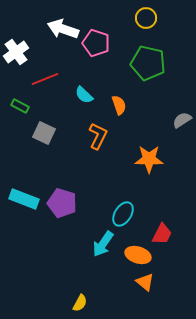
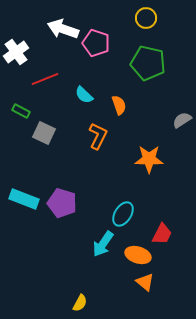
green rectangle: moved 1 px right, 5 px down
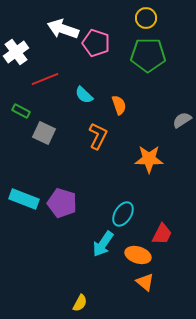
green pentagon: moved 8 px up; rotated 12 degrees counterclockwise
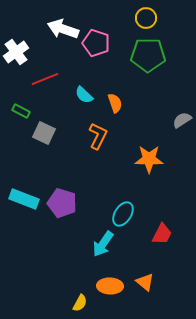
orange semicircle: moved 4 px left, 2 px up
orange ellipse: moved 28 px left, 31 px down; rotated 15 degrees counterclockwise
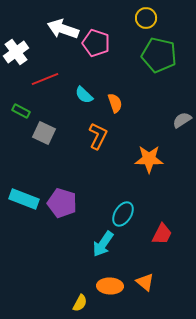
green pentagon: moved 11 px right; rotated 12 degrees clockwise
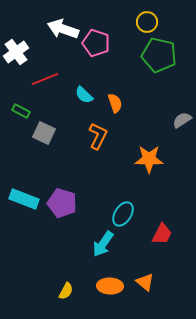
yellow circle: moved 1 px right, 4 px down
yellow semicircle: moved 14 px left, 12 px up
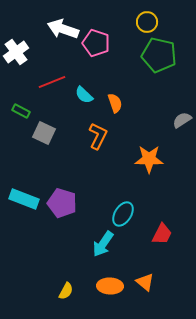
red line: moved 7 px right, 3 px down
